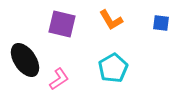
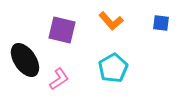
orange L-shape: moved 1 px down; rotated 10 degrees counterclockwise
purple square: moved 6 px down
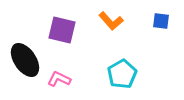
blue square: moved 2 px up
cyan pentagon: moved 9 px right, 6 px down
pink L-shape: rotated 120 degrees counterclockwise
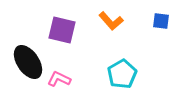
black ellipse: moved 3 px right, 2 px down
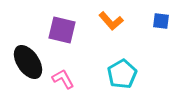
pink L-shape: moved 4 px right; rotated 35 degrees clockwise
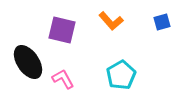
blue square: moved 1 px right, 1 px down; rotated 24 degrees counterclockwise
cyan pentagon: moved 1 px left, 1 px down
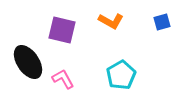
orange L-shape: rotated 20 degrees counterclockwise
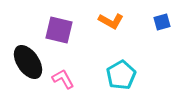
purple square: moved 3 px left
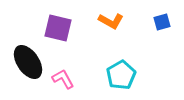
purple square: moved 1 px left, 2 px up
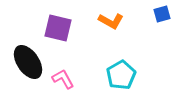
blue square: moved 8 px up
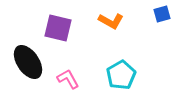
pink L-shape: moved 5 px right
